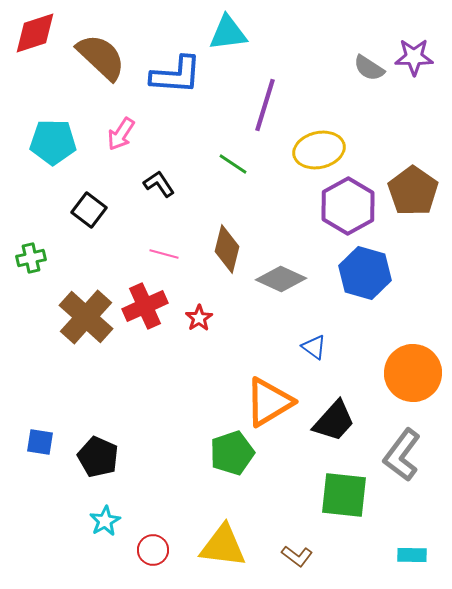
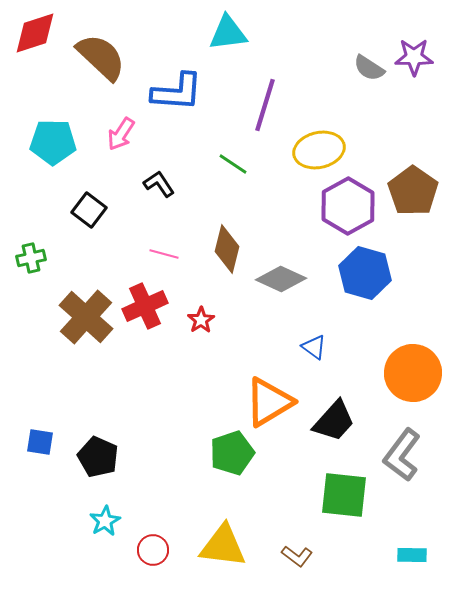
blue L-shape: moved 1 px right, 17 px down
red star: moved 2 px right, 2 px down
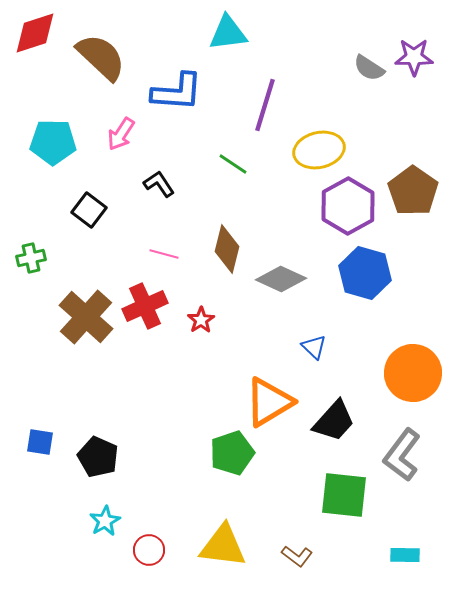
blue triangle: rotated 8 degrees clockwise
red circle: moved 4 px left
cyan rectangle: moved 7 px left
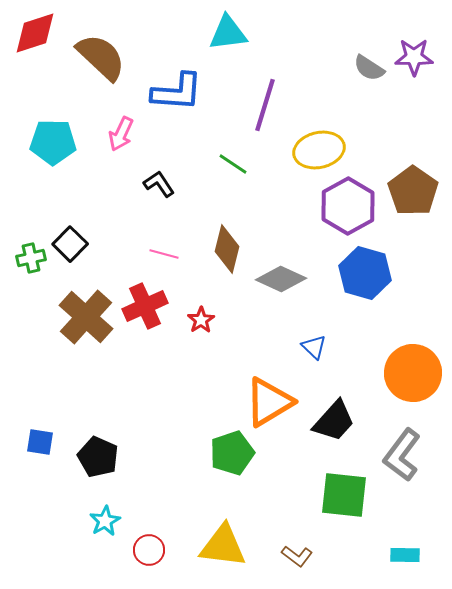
pink arrow: rotated 8 degrees counterclockwise
black square: moved 19 px left, 34 px down; rotated 8 degrees clockwise
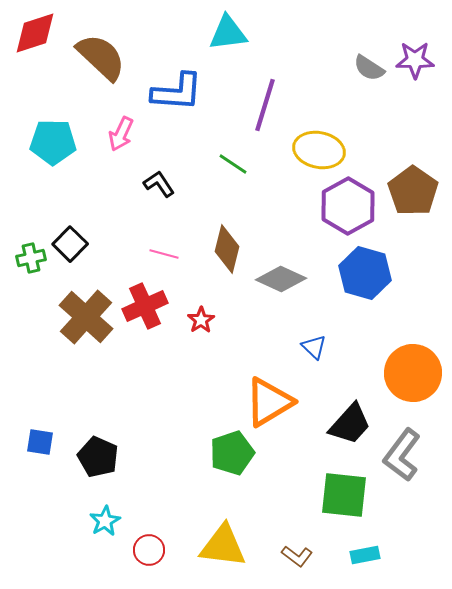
purple star: moved 1 px right, 3 px down
yellow ellipse: rotated 24 degrees clockwise
black trapezoid: moved 16 px right, 3 px down
cyan rectangle: moved 40 px left; rotated 12 degrees counterclockwise
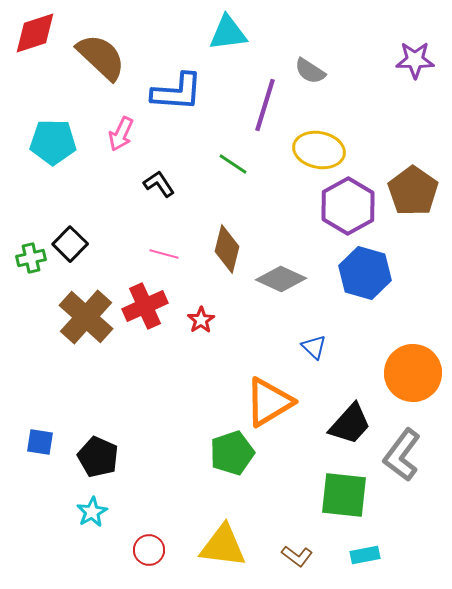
gray semicircle: moved 59 px left, 3 px down
cyan star: moved 13 px left, 9 px up
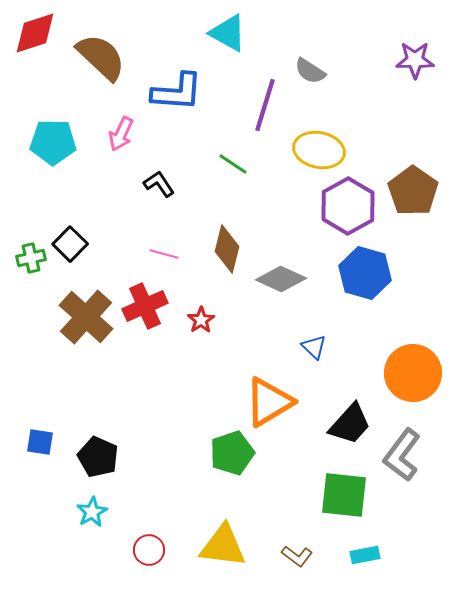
cyan triangle: rotated 36 degrees clockwise
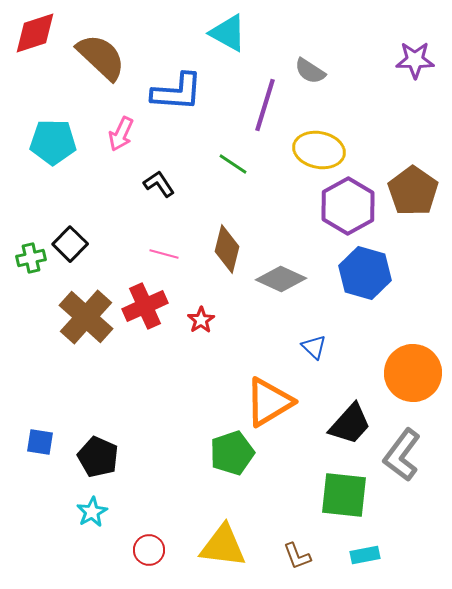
brown L-shape: rotated 32 degrees clockwise
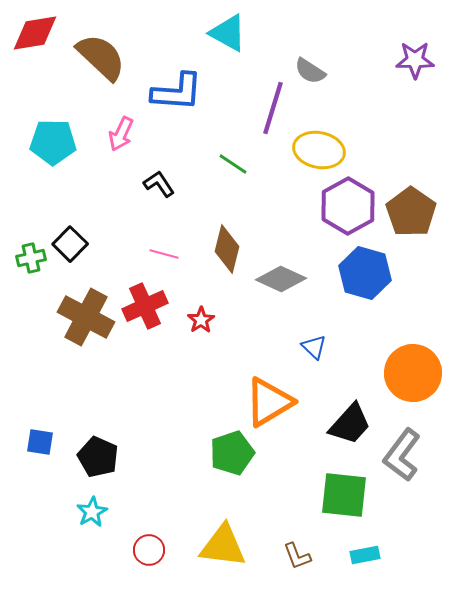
red diamond: rotated 9 degrees clockwise
purple line: moved 8 px right, 3 px down
brown pentagon: moved 2 px left, 21 px down
brown cross: rotated 14 degrees counterclockwise
